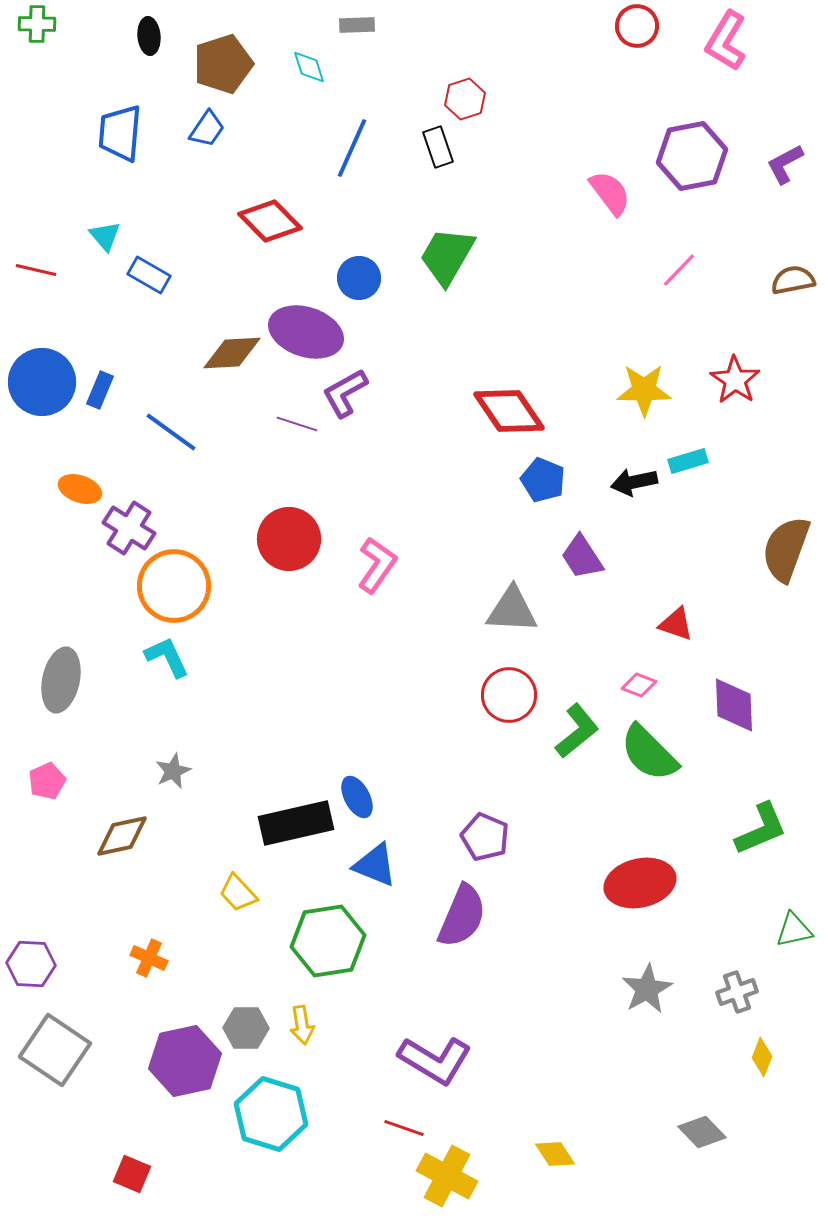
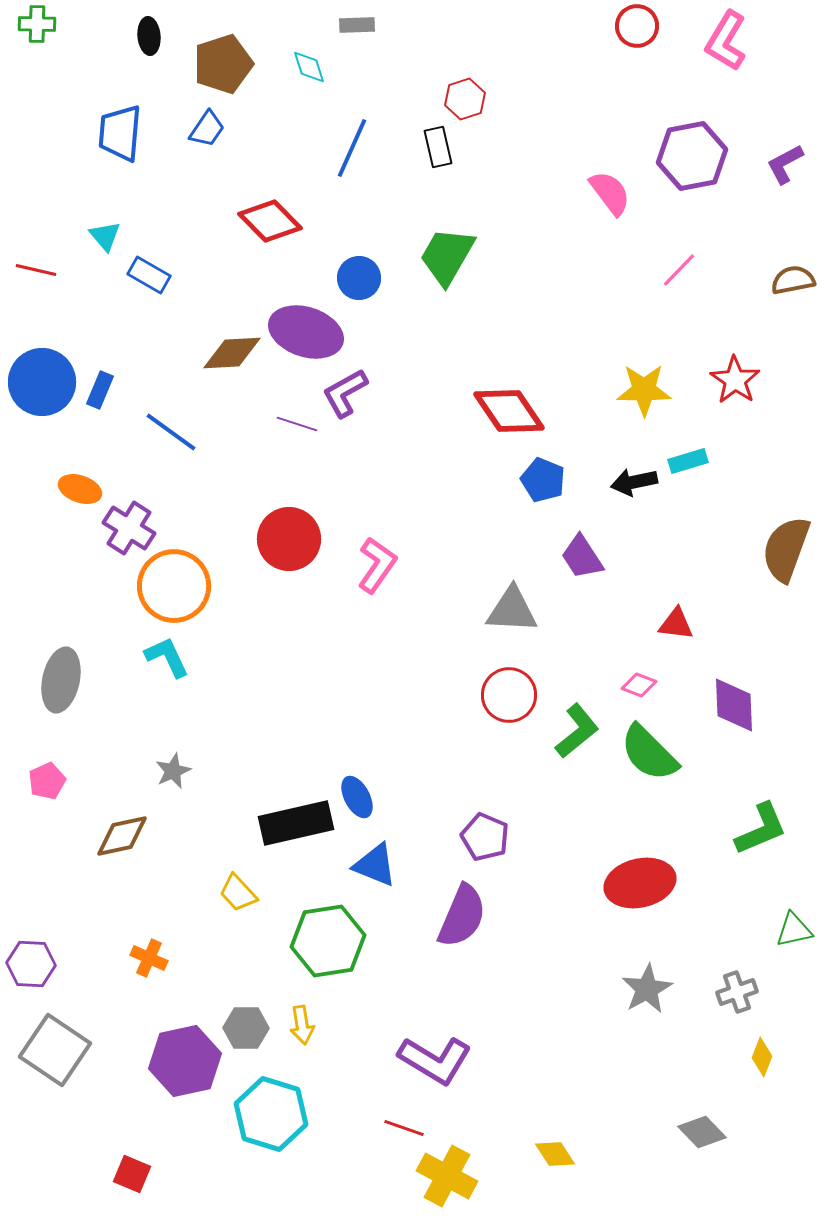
black rectangle at (438, 147): rotated 6 degrees clockwise
red triangle at (676, 624): rotated 12 degrees counterclockwise
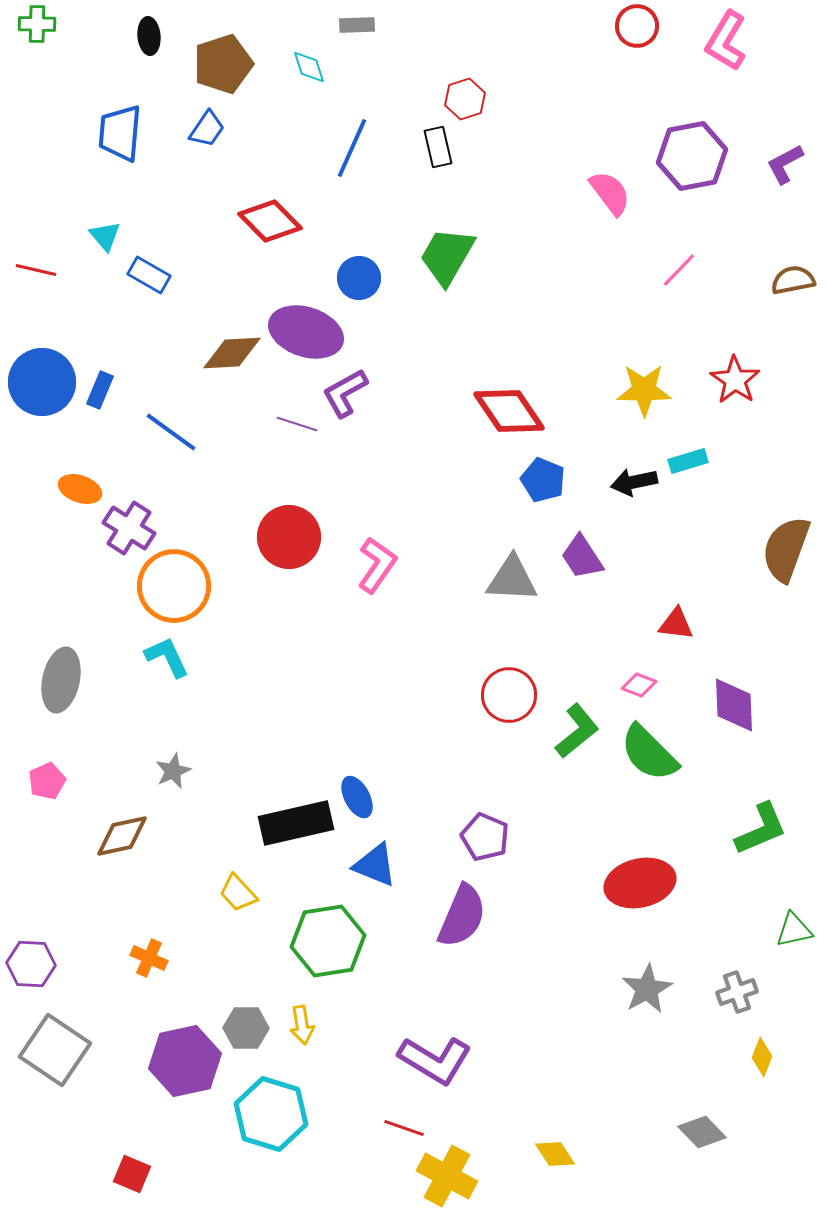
red circle at (289, 539): moved 2 px up
gray triangle at (512, 610): moved 31 px up
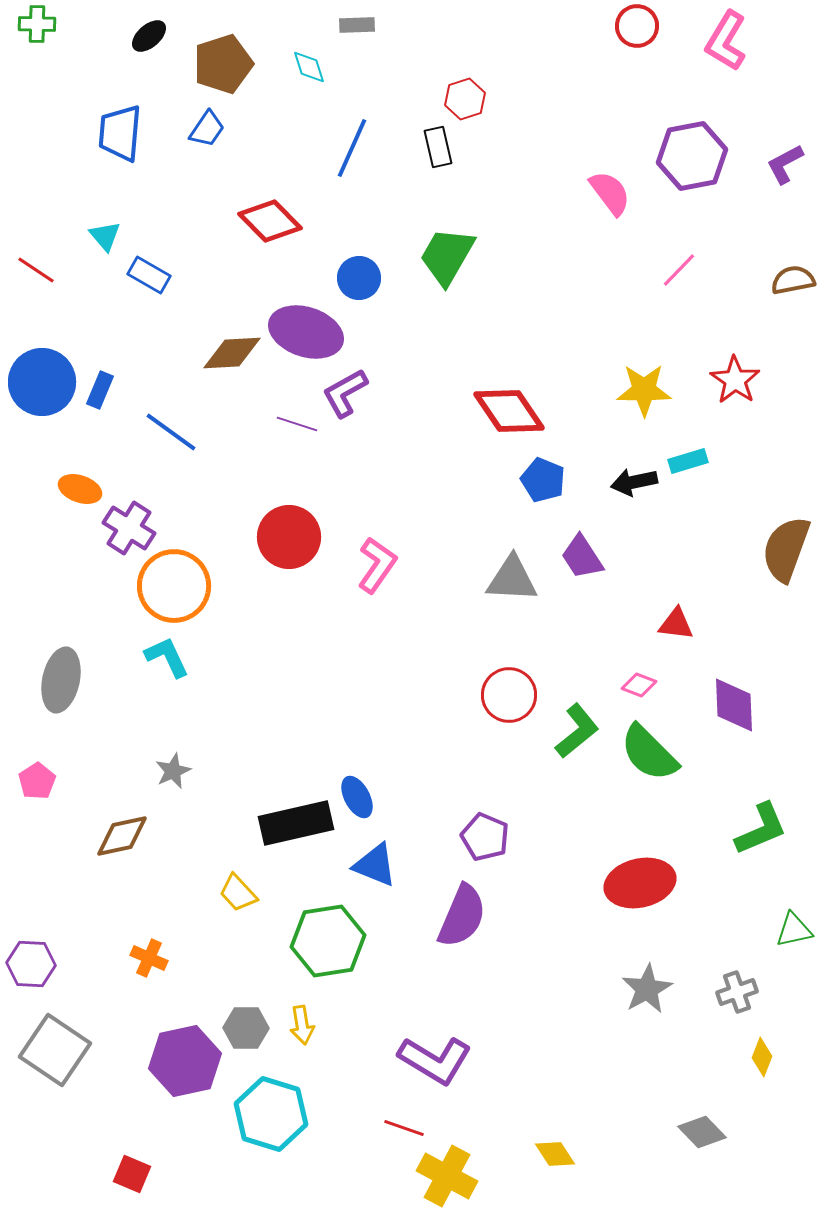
black ellipse at (149, 36): rotated 54 degrees clockwise
red line at (36, 270): rotated 21 degrees clockwise
pink pentagon at (47, 781): moved 10 px left; rotated 9 degrees counterclockwise
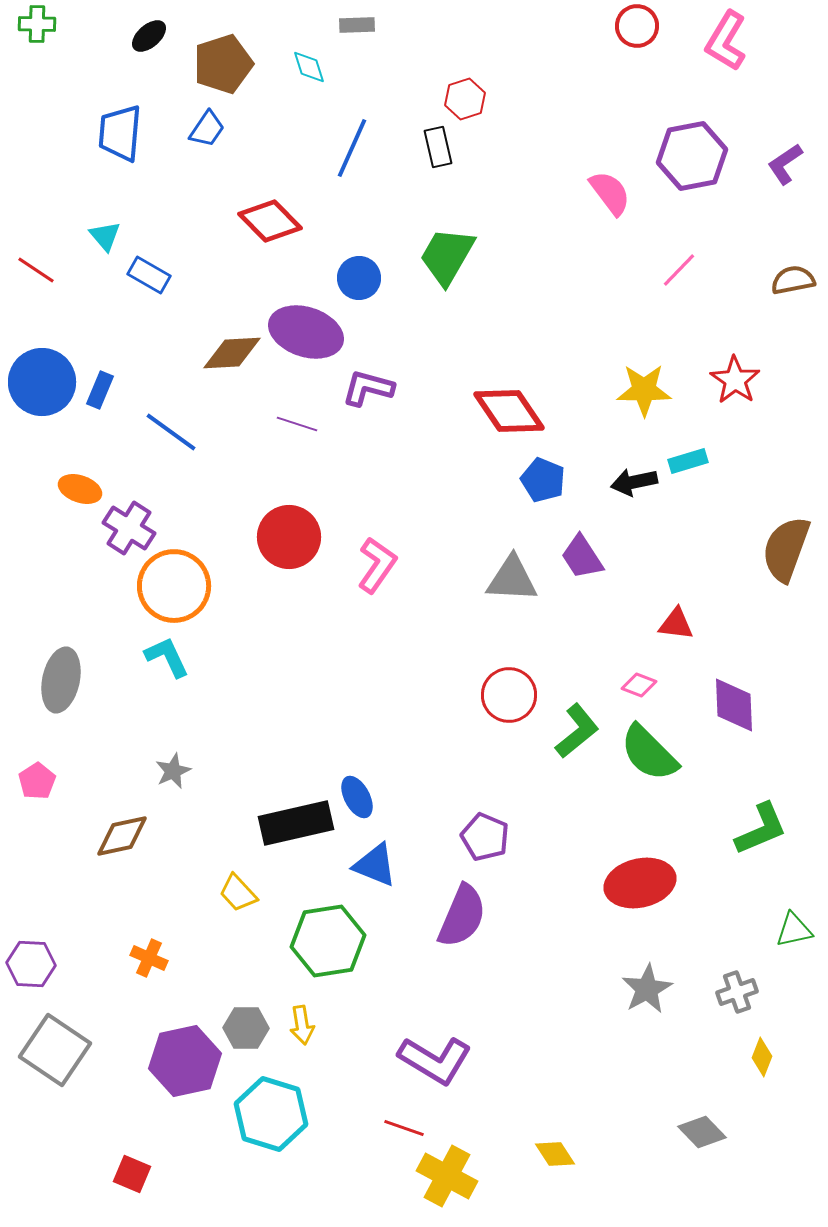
purple L-shape at (785, 164): rotated 6 degrees counterclockwise
purple L-shape at (345, 393): moved 23 px right, 5 px up; rotated 44 degrees clockwise
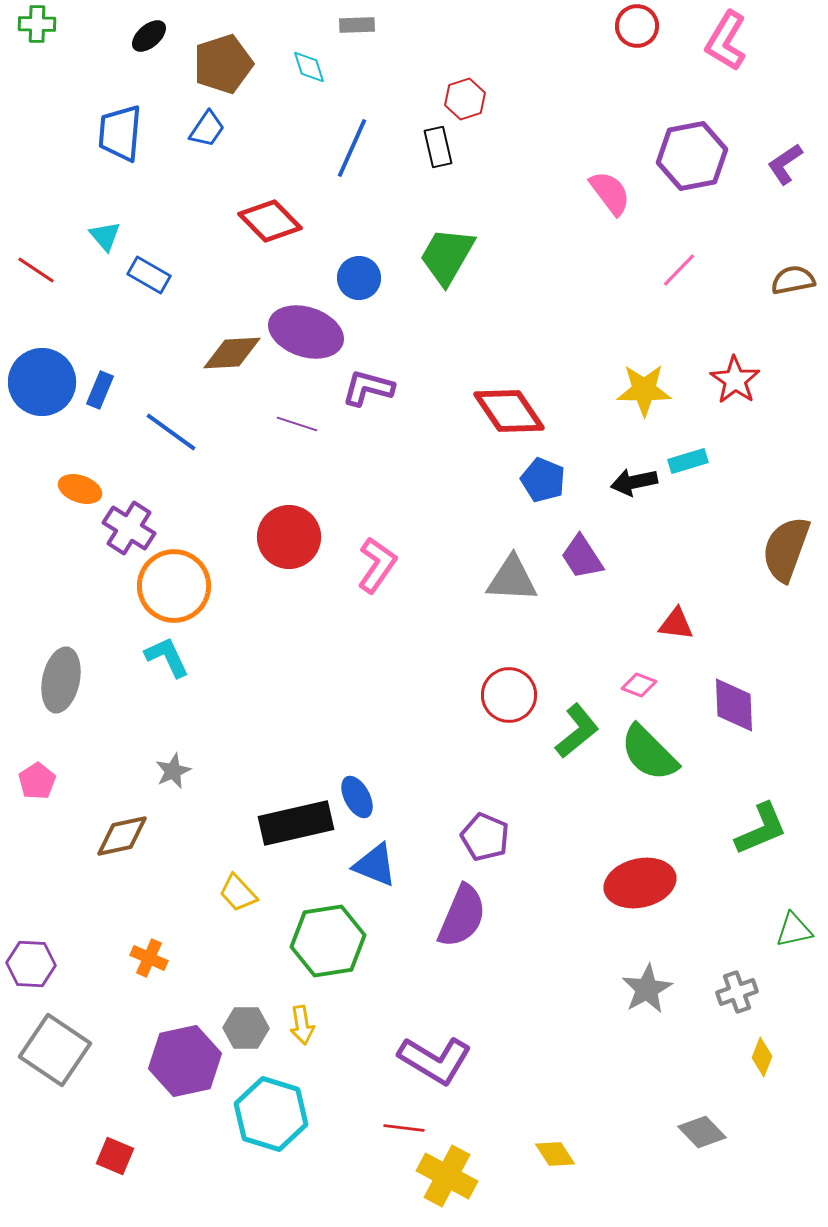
red line at (404, 1128): rotated 12 degrees counterclockwise
red square at (132, 1174): moved 17 px left, 18 px up
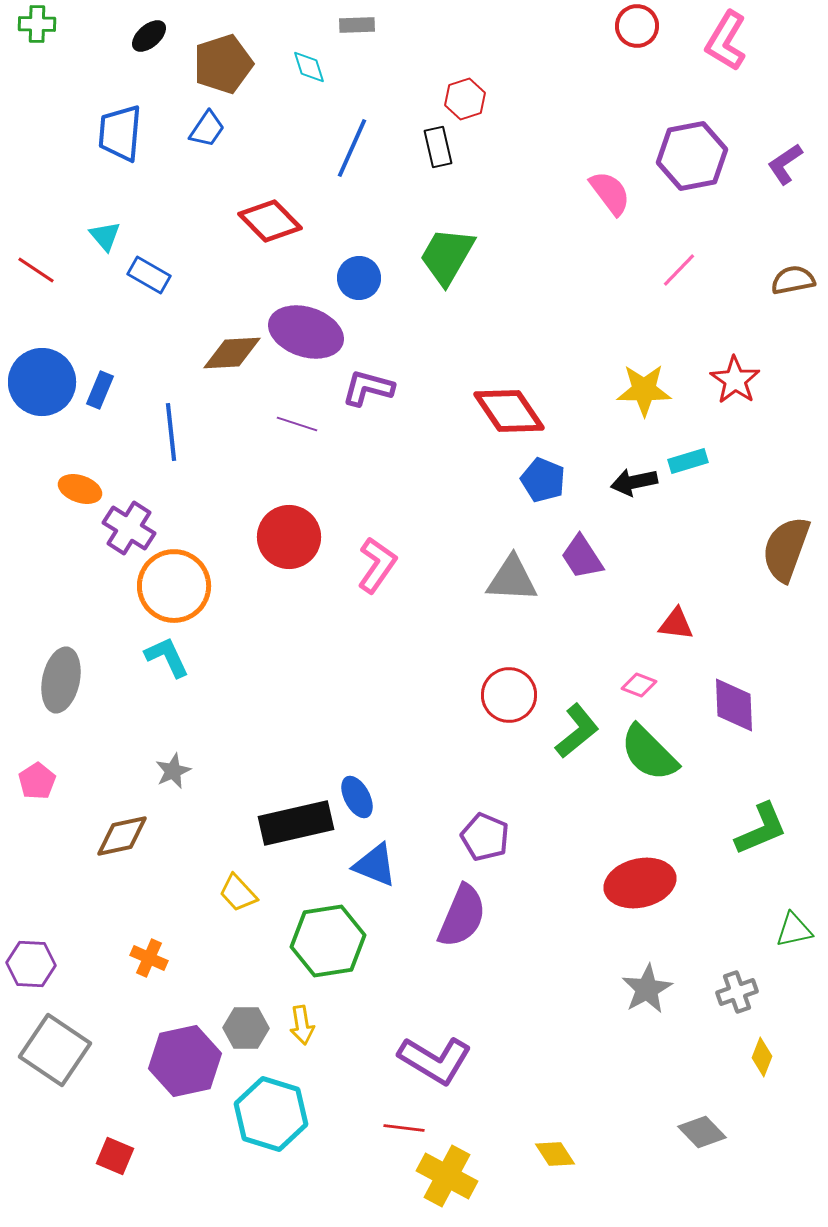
blue line at (171, 432): rotated 48 degrees clockwise
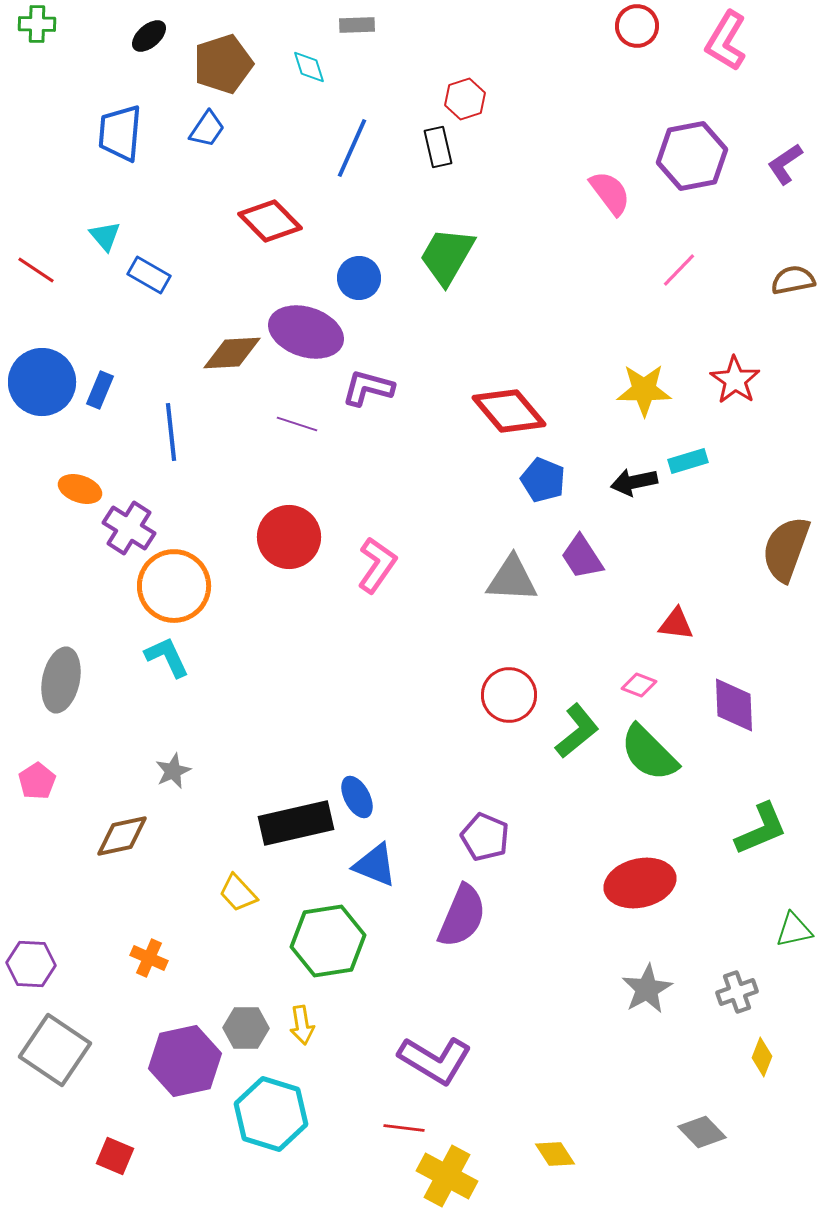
red diamond at (509, 411): rotated 6 degrees counterclockwise
